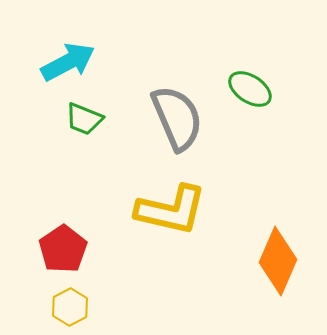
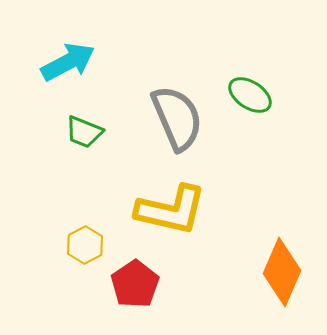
green ellipse: moved 6 px down
green trapezoid: moved 13 px down
red pentagon: moved 72 px right, 35 px down
orange diamond: moved 4 px right, 11 px down
yellow hexagon: moved 15 px right, 62 px up
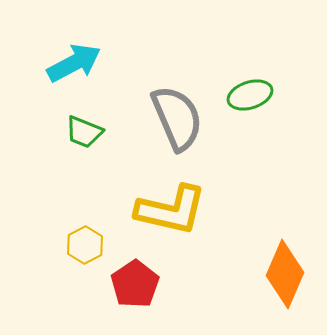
cyan arrow: moved 6 px right, 1 px down
green ellipse: rotated 51 degrees counterclockwise
orange diamond: moved 3 px right, 2 px down
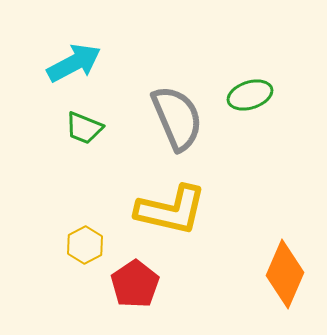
green trapezoid: moved 4 px up
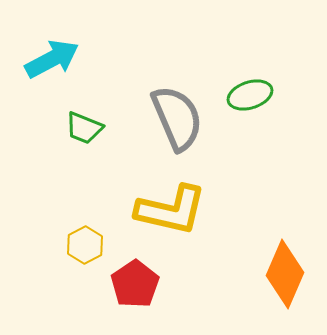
cyan arrow: moved 22 px left, 4 px up
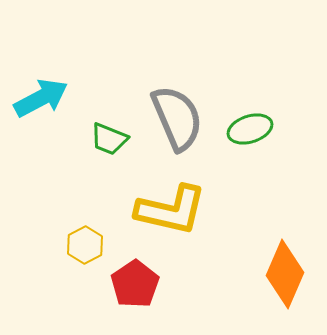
cyan arrow: moved 11 px left, 39 px down
green ellipse: moved 34 px down
green trapezoid: moved 25 px right, 11 px down
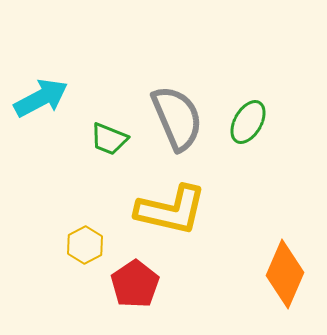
green ellipse: moved 2 px left, 7 px up; rotated 42 degrees counterclockwise
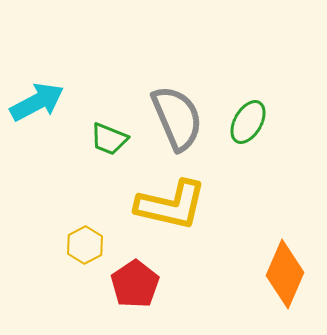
cyan arrow: moved 4 px left, 4 px down
yellow L-shape: moved 5 px up
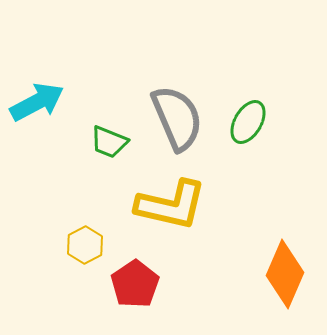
green trapezoid: moved 3 px down
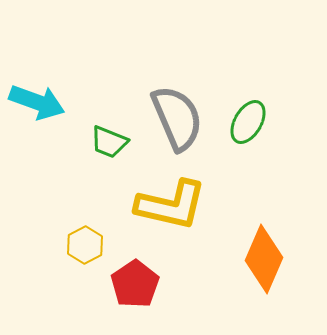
cyan arrow: rotated 48 degrees clockwise
orange diamond: moved 21 px left, 15 px up
